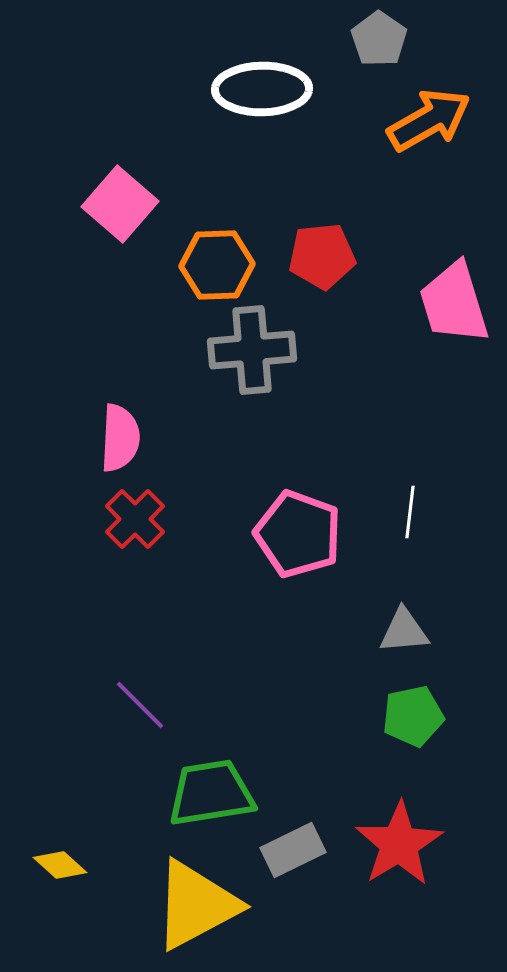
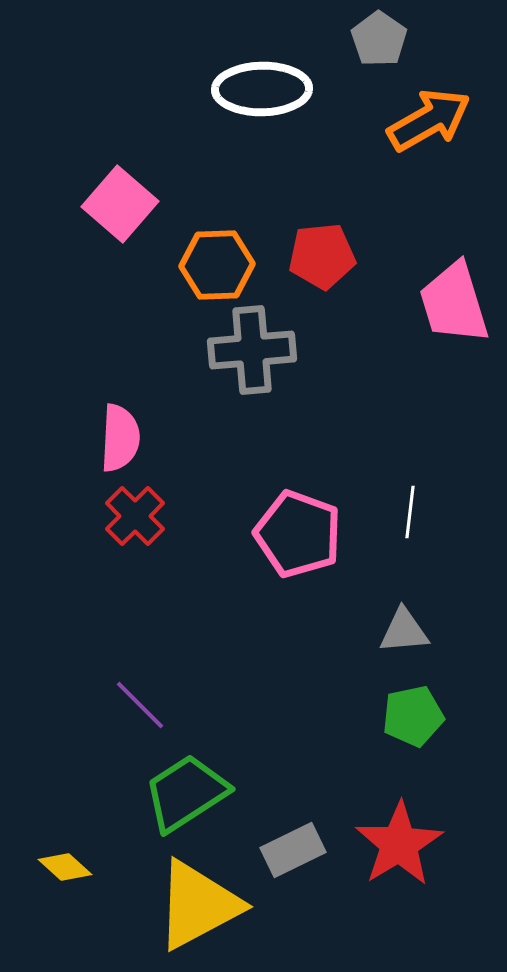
red cross: moved 3 px up
green trapezoid: moved 25 px left; rotated 24 degrees counterclockwise
yellow diamond: moved 5 px right, 2 px down
yellow triangle: moved 2 px right
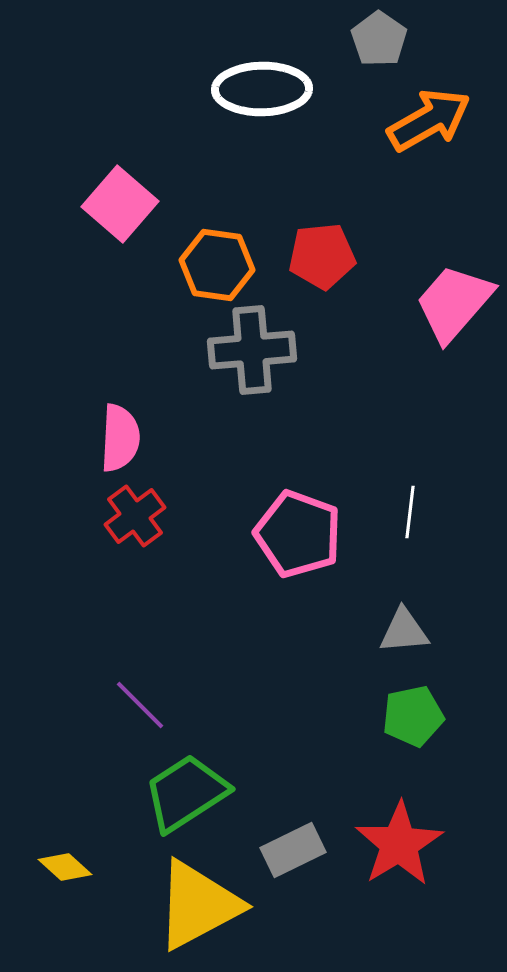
orange hexagon: rotated 10 degrees clockwise
pink trapezoid: rotated 58 degrees clockwise
red cross: rotated 8 degrees clockwise
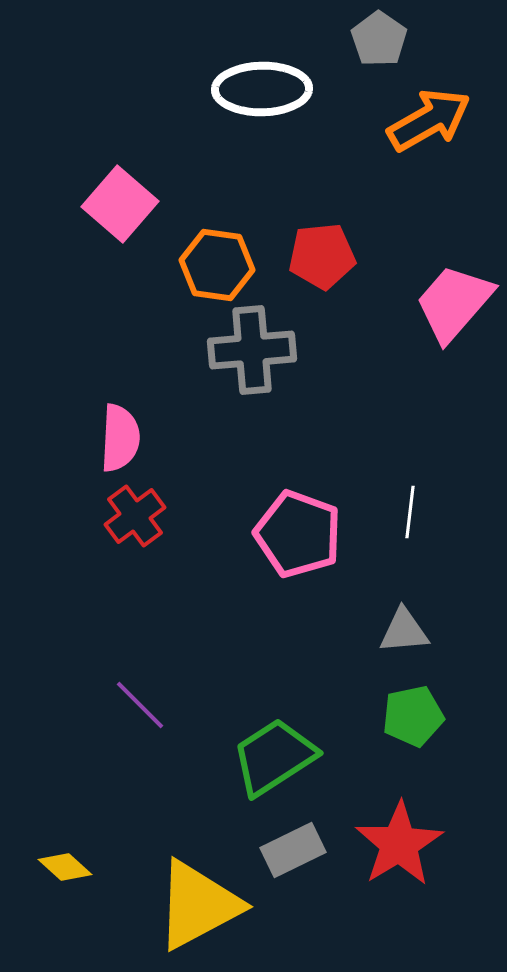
green trapezoid: moved 88 px right, 36 px up
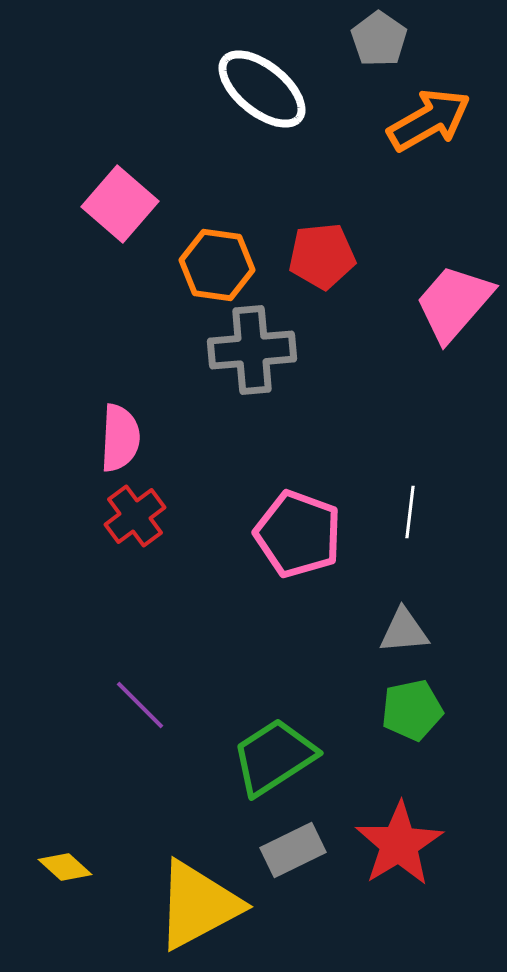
white ellipse: rotated 40 degrees clockwise
green pentagon: moved 1 px left, 6 px up
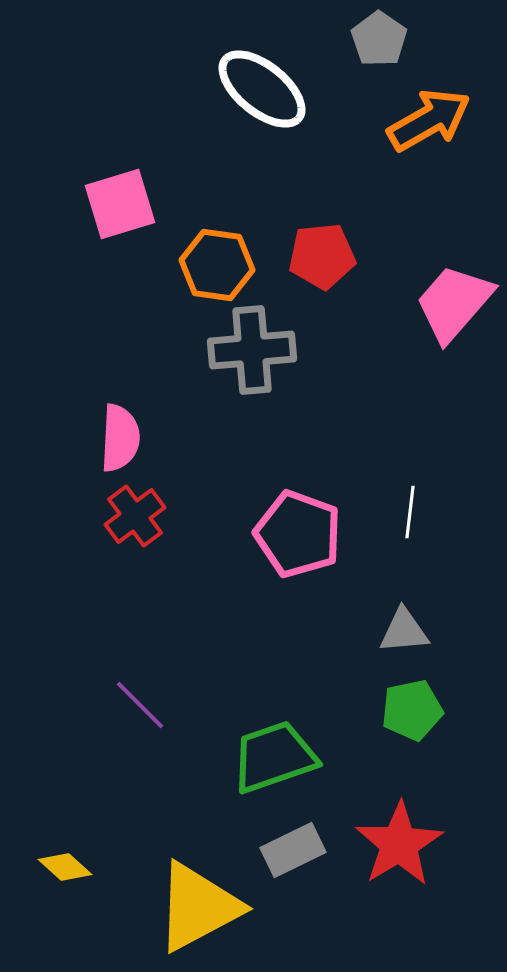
pink square: rotated 32 degrees clockwise
green trapezoid: rotated 14 degrees clockwise
yellow triangle: moved 2 px down
